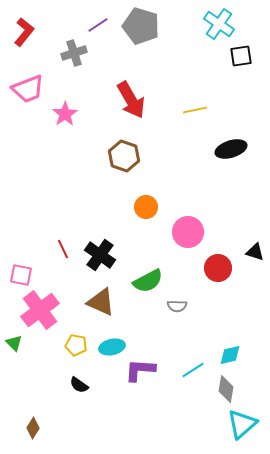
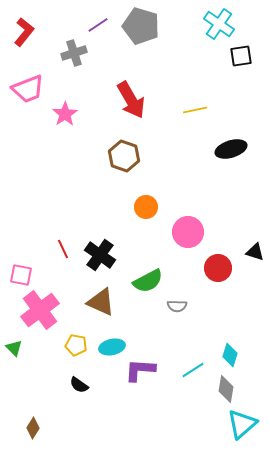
green triangle: moved 5 px down
cyan diamond: rotated 60 degrees counterclockwise
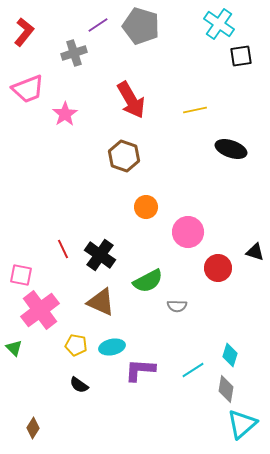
black ellipse: rotated 36 degrees clockwise
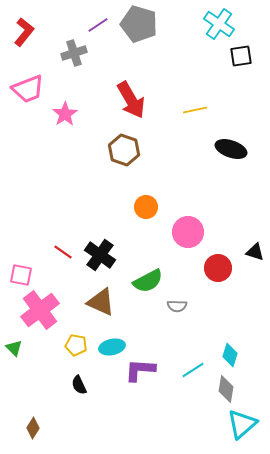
gray pentagon: moved 2 px left, 2 px up
brown hexagon: moved 6 px up
red line: moved 3 px down; rotated 30 degrees counterclockwise
black semicircle: rotated 30 degrees clockwise
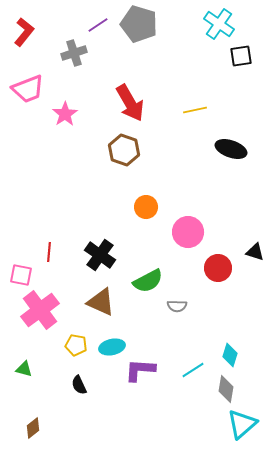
red arrow: moved 1 px left, 3 px down
red line: moved 14 px left; rotated 60 degrees clockwise
green triangle: moved 10 px right, 21 px down; rotated 30 degrees counterclockwise
brown diamond: rotated 20 degrees clockwise
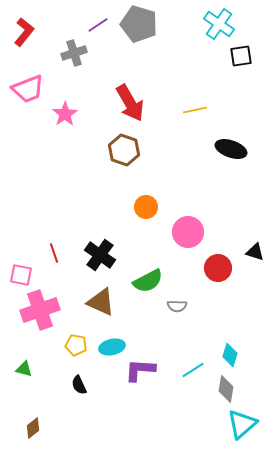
red line: moved 5 px right, 1 px down; rotated 24 degrees counterclockwise
pink cross: rotated 18 degrees clockwise
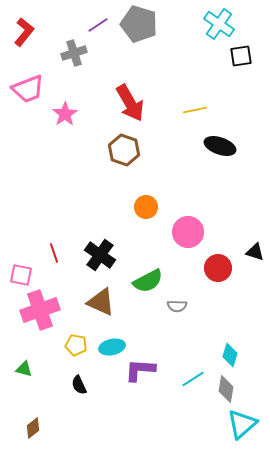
black ellipse: moved 11 px left, 3 px up
cyan line: moved 9 px down
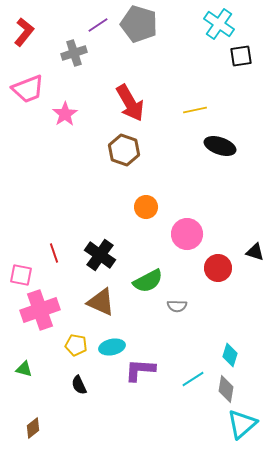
pink circle: moved 1 px left, 2 px down
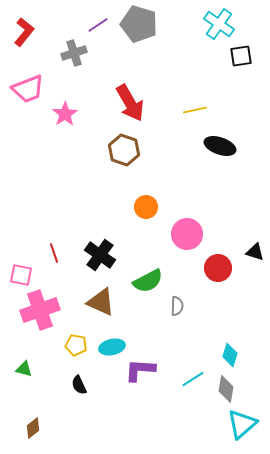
gray semicircle: rotated 90 degrees counterclockwise
